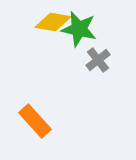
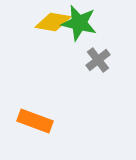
green star: moved 6 px up
orange rectangle: rotated 28 degrees counterclockwise
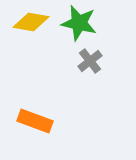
yellow diamond: moved 22 px left
gray cross: moved 8 px left, 1 px down
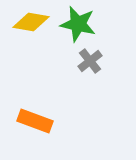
green star: moved 1 px left, 1 px down
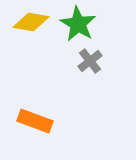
green star: rotated 18 degrees clockwise
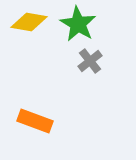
yellow diamond: moved 2 px left
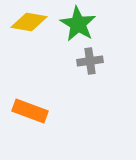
gray cross: rotated 30 degrees clockwise
orange rectangle: moved 5 px left, 10 px up
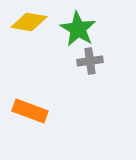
green star: moved 5 px down
